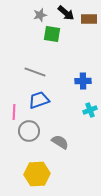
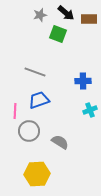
green square: moved 6 px right; rotated 12 degrees clockwise
pink line: moved 1 px right, 1 px up
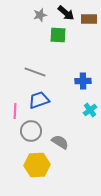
green square: moved 1 px down; rotated 18 degrees counterclockwise
cyan cross: rotated 16 degrees counterclockwise
gray circle: moved 2 px right
yellow hexagon: moved 9 px up
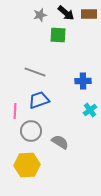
brown rectangle: moved 5 px up
yellow hexagon: moved 10 px left
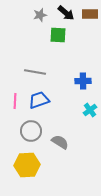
brown rectangle: moved 1 px right
gray line: rotated 10 degrees counterclockwise
pink line: moved 10 px up
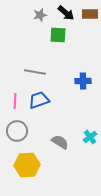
cyan cross: moved 27 px down
gray circle: moved 14 px left
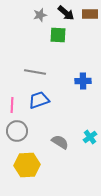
pink line: moved 3 px left, 4 px down
